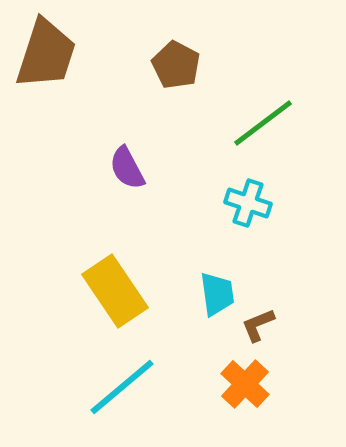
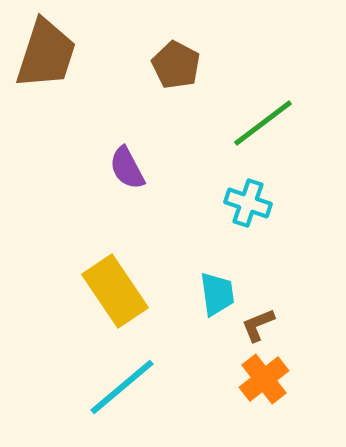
orange cross: moved 19 px right, 5 px up; rotated 9 degrees clockwise
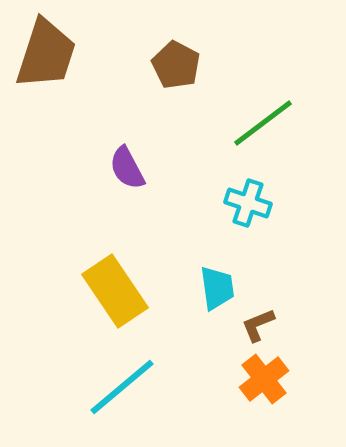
cyan trapezoid: moved 6 px up
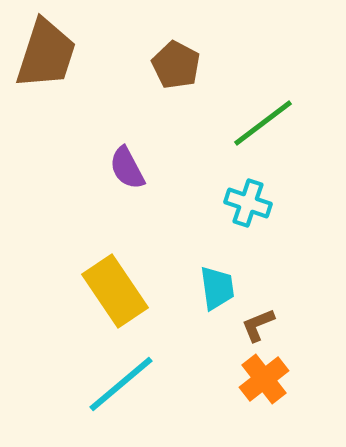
cyan line: moved 1 px left, 3 px up
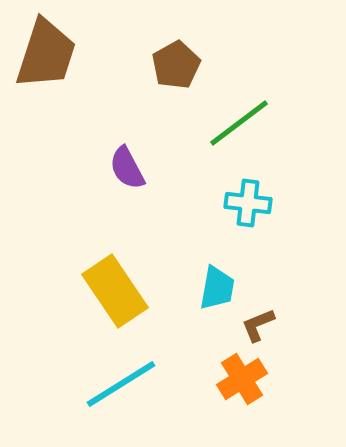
brown pentagon: rotated 15 degrees clockwise
green line: moved 24 px left
cyan cross: rotated 12 degrees counterclockwise
cyan trapezoid: rotated 18 degrees clockwise
orange cross: moved 22 px left; rotated 6 degrees clockwise
cyan line: rotated 8 degrees clockwise
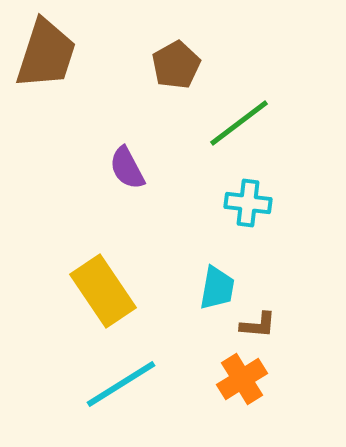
yellow rectangle: moved 12 px left
brown L-shape: rotated 153 degrees counterclockwise
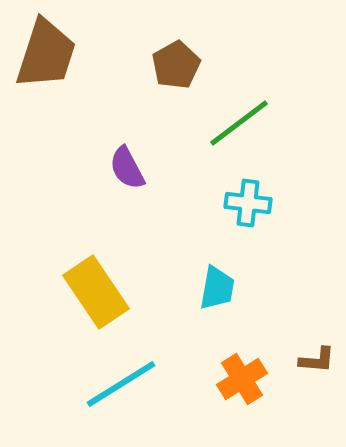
yellow rectangle: moved 7 px left, 1 px down
brown L-shape: moved 59 px right, 35 px down
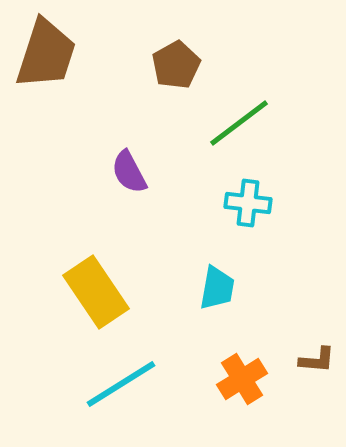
purple semicircle: moved 2 px right, 4 px down
